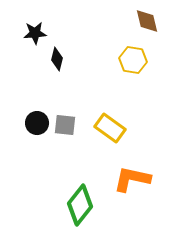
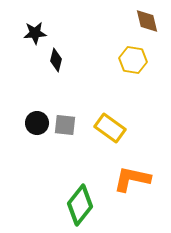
black diamond: moved 1 px left, 1 px down
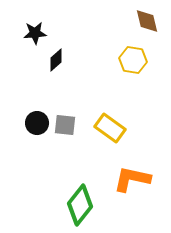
black diamond: rotated 35 degrees clockwise
